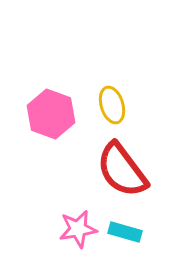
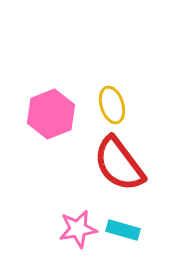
pink hexagon: rotated 18 degrees clockwise
red semicircle: moved 3 px left, 6 px up
cyan rectangle: moved 2 px left, 2 px up
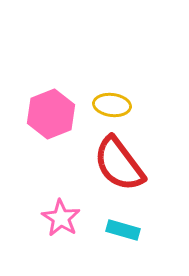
yellow ellipse: rotated 66 degrees counterclockwise
pink star: moved 17 px left, 11 px up; rotated 30 degrees counterclockwise
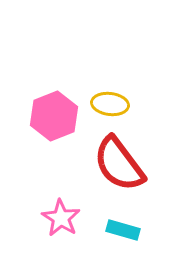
yellow ellipse: moved 2 px left, 1 px up
pink hexagon: moved 3 px right, 2 px down
